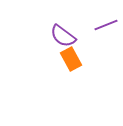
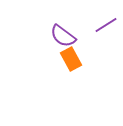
purple line: rotated 10 degrees counterclockwise
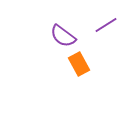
orange rectangle: moved 8 px right, 5 px down
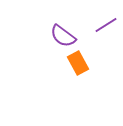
orange rectangle: moved 1 px left, 1 px up
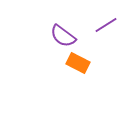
orange rectangle: rotated 35 degrees counterclockwise
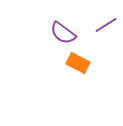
purple semicircle: moved 3 px up
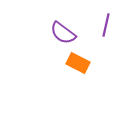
purple line: rotated 45 degrees counterclockwise
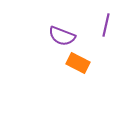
purple semicircle: moved 1 px left, 3 px down; rotated 16 degrees counterclockwise
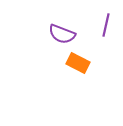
purple semicircle: moved 2 px up
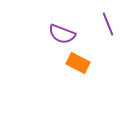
purple line: moved 2 px right, 1 px up; rotated 35 degrees counterclockwise
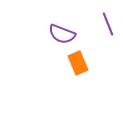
orange rectangle: rotated 40 degrees clockwise
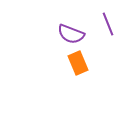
purple semicircle: moved 9 px right
